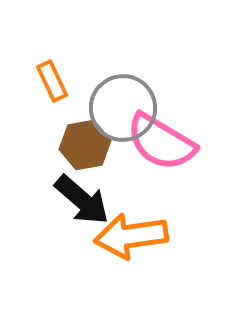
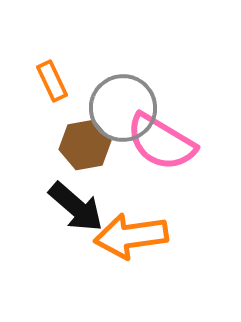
black arrow: moved 6 px left, 7 px down
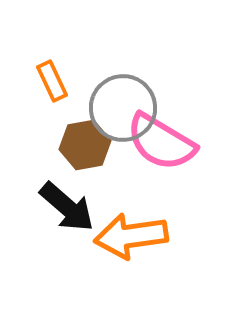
black arrow: moved 9 px left
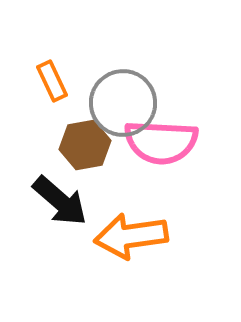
gray circle: moved 5 px up
pink semicircle: rotated 28 degrees counterclockwise
black arrow: moved 7 px left, 6 px up
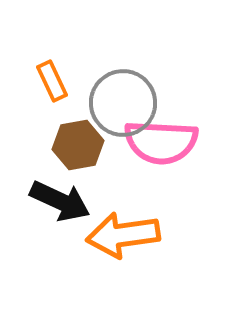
brown hexagon: moved 7 px left
black arrow: rotated 16 degrees counterclockwise
orange arrow: moved 8 px left, 1 px up
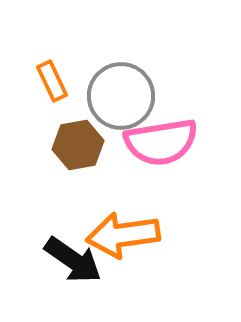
gray circle: moved 2 px left, 7 px up
pink semicircle: rotated 12 degrees counterclockwise
black arrow: moved 13 px right, 59 px down; rotated 10 degrees clockwise
